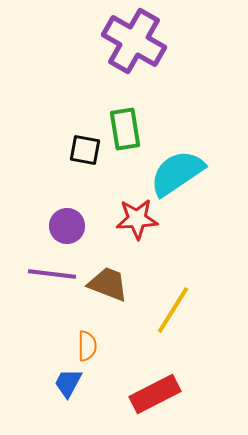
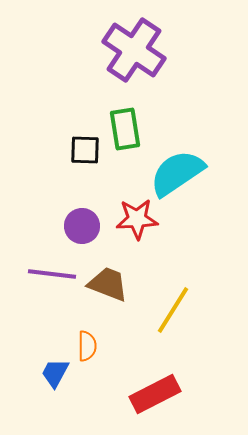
purple cross: moved 9 px down; rotated 4 degrees clockwise
black square: rotated 8 degrees counterclockwise
purple circle: moved 15 px right
blue trapezoid: moved 13 px left, 10 px up
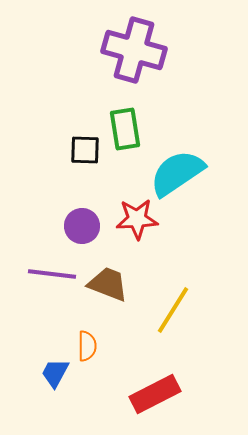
purple cross: rotated 18 degrees counterclockwise
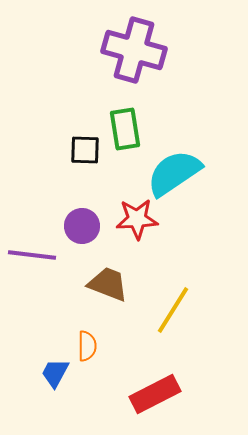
cyan semicircle: moved 3 px left
purple line: moved 20 px left, 19 px up
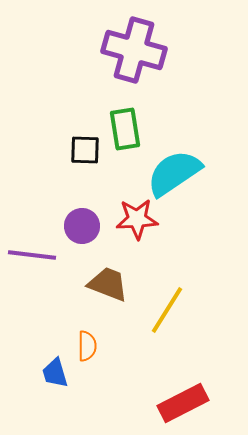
yellow line: moved 6 px left
blue trapezoid: rotated 44 degrees counterclockwise
red rectangle: moved 28 px right, 9 px down
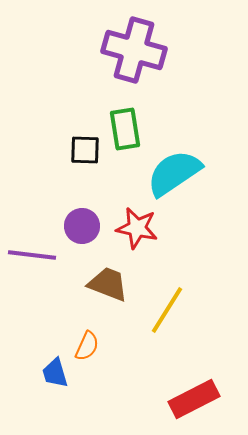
red star: moved 9 px down; rotated 15 degrees clockwise
orange semicircle: rotated 24 degrees clockwise
red rectangle: moved 11 px right, 4 px up
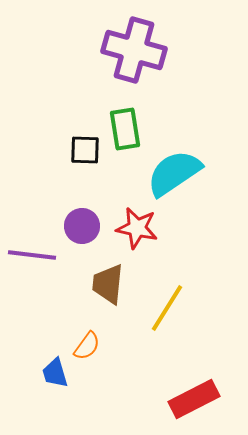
brown trapezoid: rotated 105 degrees counterclockwise
yellow line: moved 2 px up
orange semicircle: rotated 12 degrees clockwise
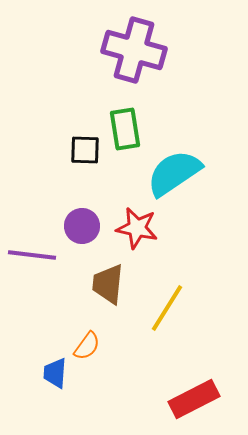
blue trapezoid: rotated 20 degrees clockwise
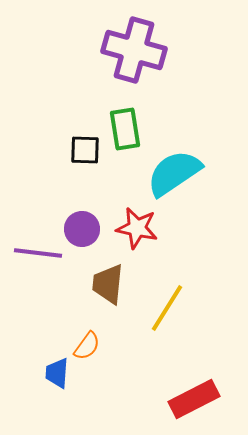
purple circle: moved 3 px down
purple line: moved 6 px right, 2 px up
blue trapezoid: moved 2 px right
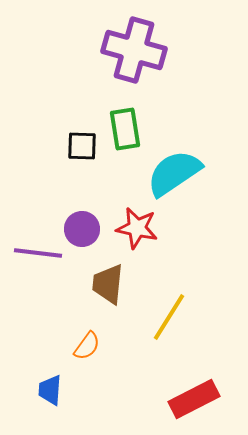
black square: moved 3 px left, 4 px up
yellow line: moved 2 px right, 9 px down
blue trapezoid: moved 7 px left, 17 px down
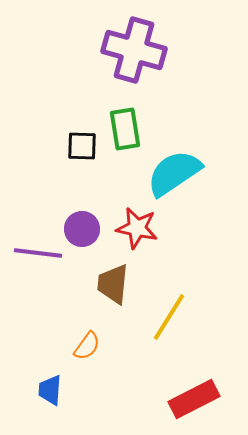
brown trapezoid: moved 5 px right
